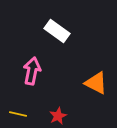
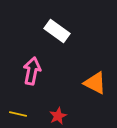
orange triangle: moved 1 px left
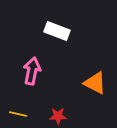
white rectangle: rotated 15 degrees counterclockwise
red star: rotated 24 degrees clockwise
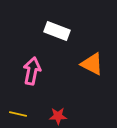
orange triangle: moved 3 px left, 19 px up
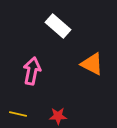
white rectangle: moved 1 px right, 5 px up; rotated 20 degrees clockwise
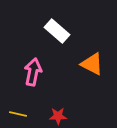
white rectangle: moved 1 px left, 5 px down
pink arrow: moved 1 px right, 1 px down
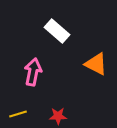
orange triangle: moved 4 px right
yellow line: rotated 30 degrees counterclockwise
